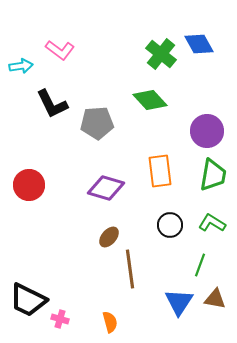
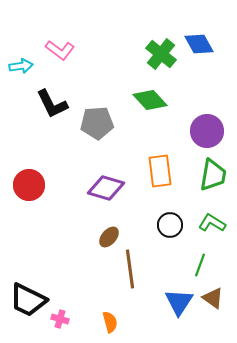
brown triangle: moved 2 px left, 1 px up; rotated 25 degrees clockwise
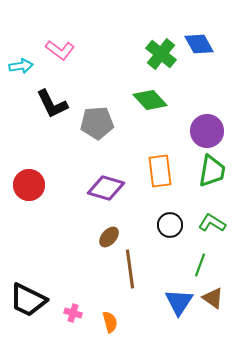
green trapezoid: moved 1 px left, 4 px up
pink cross: moved 13 px right, 6 px up
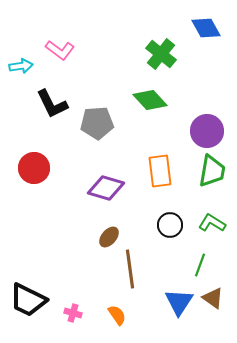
blue diamond: moved 7 px right, 16 px up
red circle: moved 5 px right, 17 px up
orange semicircle: moved 7 px right, 7 px up; rotated 20 degrees counterclockwise
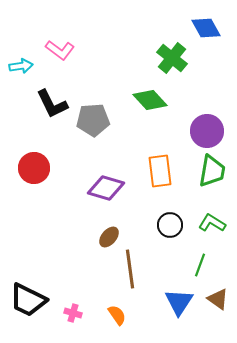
green cross: moved 11 px right, 4 px down
gray pentagon: moved 4 px left, 3 px up
brown triangle: moved 5 px right, 1 px down
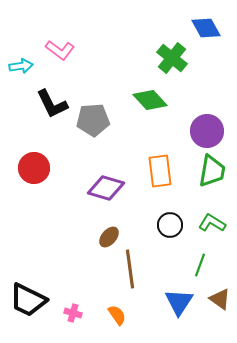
brown triangle: moved 2 px right
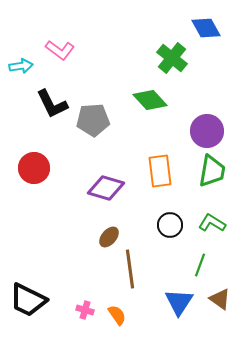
pink cross: moved 12 px right, 3 px up
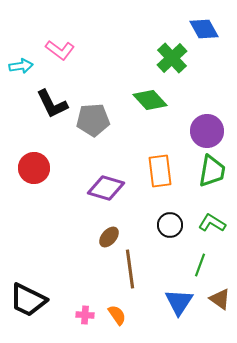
blue diamond: moved 2 px left, 1 px down
green cross: rotated 8 degrees clockwise
pink cross: moved 5 px down; rotated 12 degrees counterclockwise
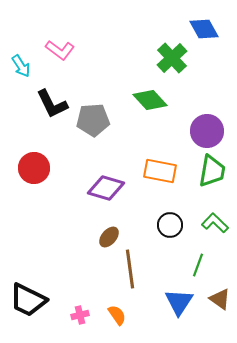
cyan arrow: rotated 65 degrees clockwise
orange rectangle: rotated 72 degrees counterclockwise
green L-shape: moved 3 px right; rotated 12 degrees clockwise
green line: moved 2 px left
pink cross: moved 5 px left; rotated 18 degrees counterclockwise
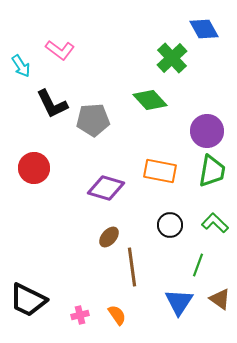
brown line: moved 2 px right, 2 px up
